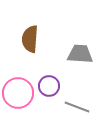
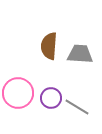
brown semicircle: moved 19 px right, 7 px down
purple circle: moved 2 px right, 12 px down
gray line: rotated 10 degrees clockwise
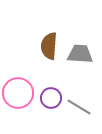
gray line: moved 2 px right
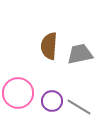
gray trapezoid: rotated 16 degrees counterclockwise
purple circle: moved 1 px right, 3 px down
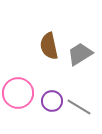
brown semicircle: rotated 16 degrees counterclockwise
gray trapezoid: rotated 20 degrees counterclockwise
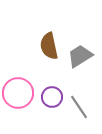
gray trapezoid: moved 2 px down
purple circle: moved 4 px up
gray line: rotated 25 degrees clockwise
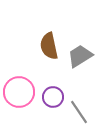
pink circle: moved 1 px right, 1 px up
purple circle: moved 1 px right
gray line: moved 5 px down
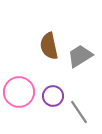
purple circle: moved 1 px up
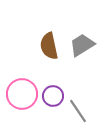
gray trapezoid: moved 2 px right, 11 px up
pink circle: moved 3 px right, 2 px down
gray line: moved 1 px left, 1 px up
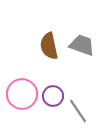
gray trapezoid: rotated 52 degrees clockwise
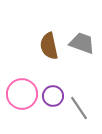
gray trapezoid: moved 2 px up
gray line: moved 1 px right, 3 px up
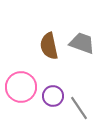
pink circle: moved 1 px left, 7 px up
